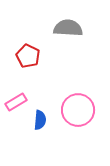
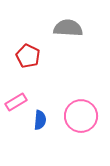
pink circle: moved 3 px right, 6 px down
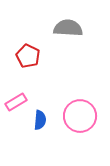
pink circle: moved 1 px left
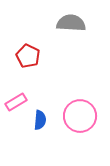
gray semicircle: moved 3 px right, 5 px up
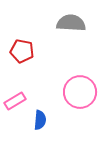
red pentagon: moved 6 px left, 5 px up; rotated 15 degrees counterclockwise
pink rectangle: moved 1 px left, 1 px up
pink circle: moved 24 px up
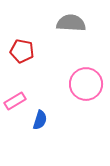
pink circle: moved 6 px right, 8 px up
blue semicircle: rotated 12 degrees clockwise
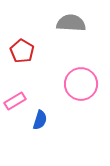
red pentagon: rotated 20 degrees clockwise
pink circle: moved 5 px left
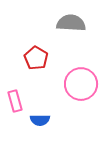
red pentagon: moved 14 px right, 7 px down
pink rectangle: rotated 75 degrees counterclockwise
blue semicircle: rotated 72 degrees clockwise
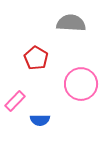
pink rectangle: rotated 60 degrees clockwise
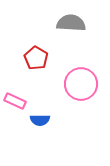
pink rectangle: rotated 70 degrees clockwise
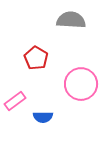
gray semicircle: moved 3 px up
pink rectangle: rotated 60 degrees counterclockwise
blue semicircle: moved 3 px right, 3 px up
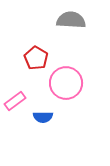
pink circle: moved 15 px left, 1 px up
